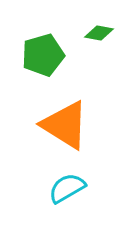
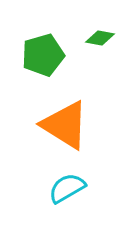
green diamond: moved 1 px right, 5 px down
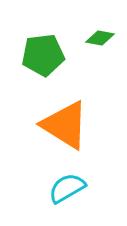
green pentagon: rotated 9 degrees clockwise
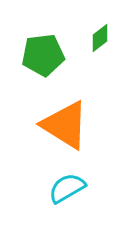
green diamond: rotated 48 degrees counterclockwise
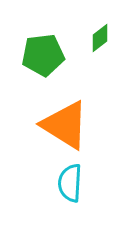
cyan semicircle: moved 3 px right, 5 px up; rotated 57 degrees counterclockwise
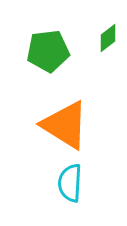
green diamond: moved 8 px right
green pentagon: moved 5 px right, 4 px up
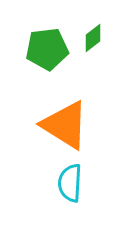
green diamond: moved 15 px left
green pentagon: moved 1 px left, 2 px up
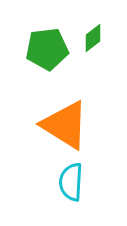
cyan semicircle: moved 1 px right, 1 px up
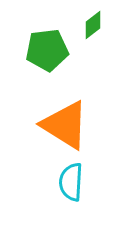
green diamond: moved 13 px up
green pentagon: moved 1 px down
